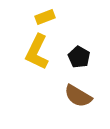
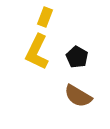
yellow rectangle: rotated 48 degrees counterclockwise
black pentagon: moved 2 px left
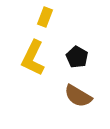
yellow L-shape: moved 4 px left, 6 px down
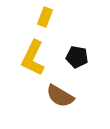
black pentagon: rotated 20 degrees counterclockwise
brown semicircle: moved 18 px left
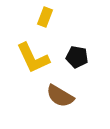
yellow L-shape: rotated 51 degrees counterclockwise
